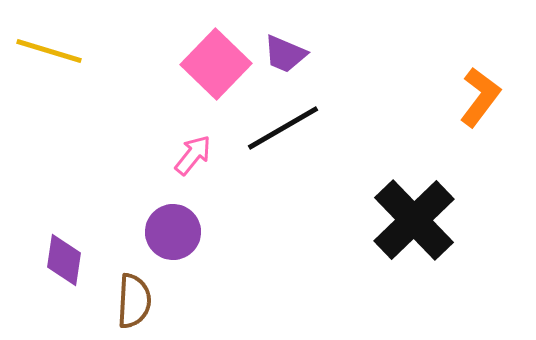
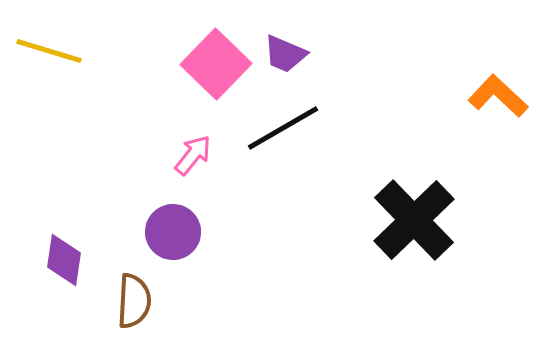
orange L-shape: moved 18 px right, 1 px up; rotated 84 degrees counterclockwise
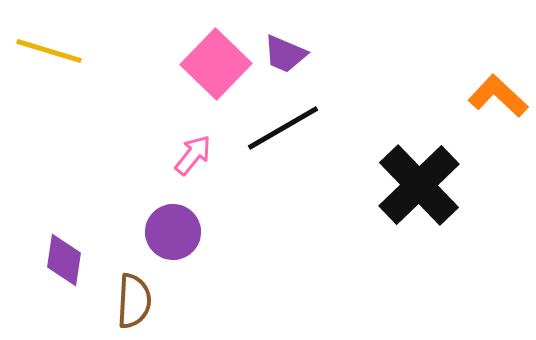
black cross: moved 5 px right, 35 px up
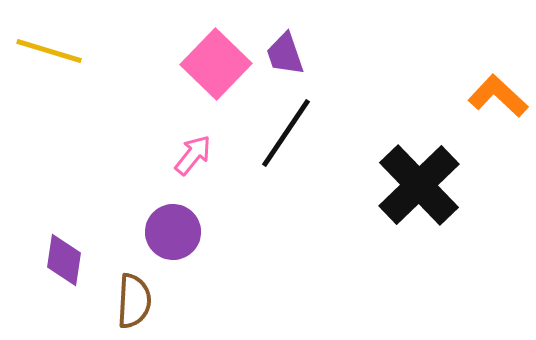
purple trapezoid: rotated 48 degrees clockwise
black line: moved 3 px right, 5 px down; rotated 26 degrees counterclockwise
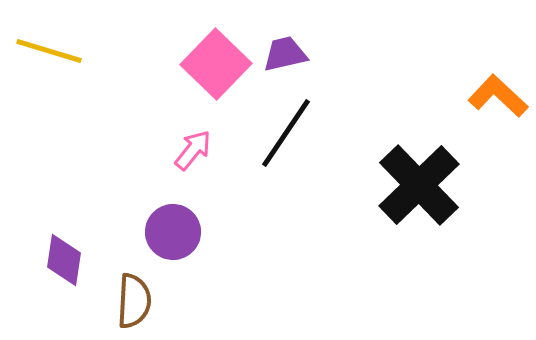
purple trapezoid: rotated 96 degrees clockwise
pink arrow: moved 5 px up
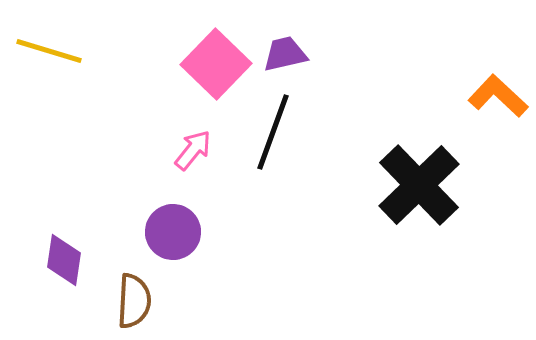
black line: moved 13 px left, 1 px up; rotated 14 degrees counterclockwise
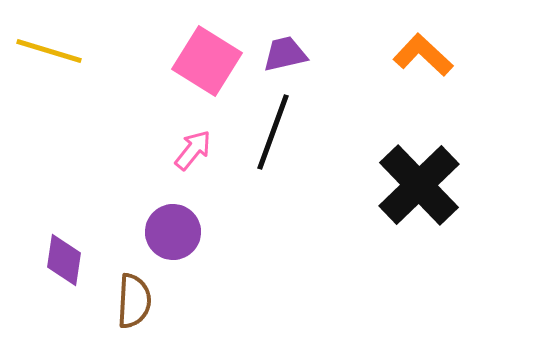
pink square: moved 9 px left, 3 px up; rotated 12 degrees counterclockwise
orange L-shape: moved 75 px left, 41 px up
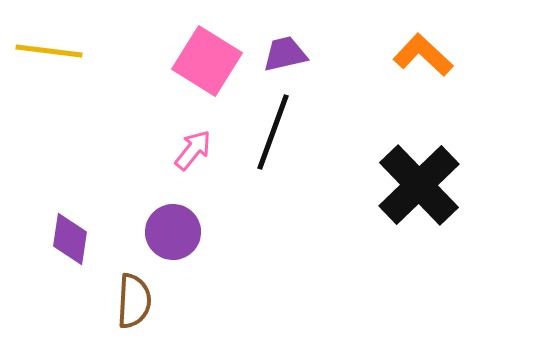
yellow line: rotated 10 degrees counterclockwise
purple diamond: moved 6 px right, 21 px up
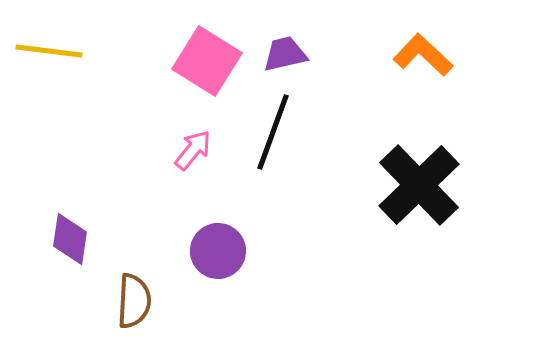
purple circle: moved 45 px right, 19 px down
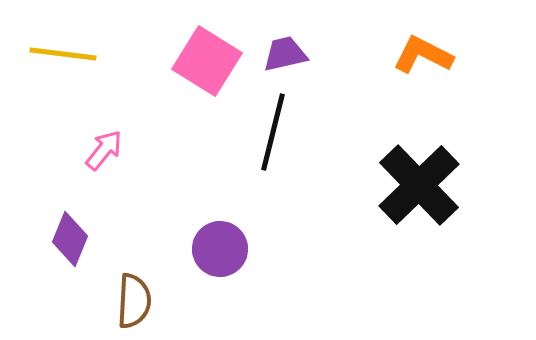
yellow line: moved 14 px right, 3 px down
orange L-shape: rotated 16 degrees counterclockwise
black line: rotated 6 degrees counterclockwise
pink arrow: moved 89 px left
purple diamond: rotated 14 degrees clockwise
purple circle: moved 2 px right, 2 px up
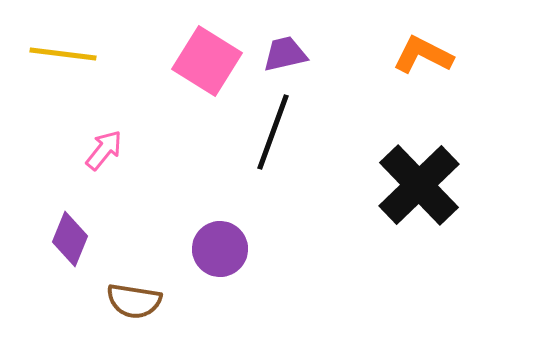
black line: rotated 6 degrees clockwise
brown semicircle: rotated 96 degrees clockwise
